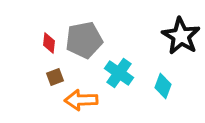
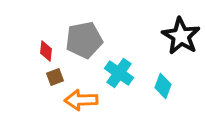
red diamond: moved 3 px left, 8 px down
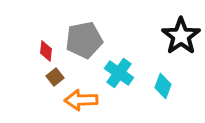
black star: rotated 6 degrees clockwise
brown square: rotated 18 degrees counterclockwise
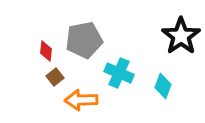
cyan cross: rotated 12 degrees counterclockwise
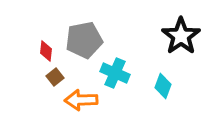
cyan cross: moved 4 px left
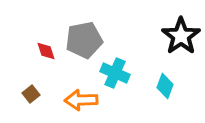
red diamond: rotated 25 degrees counterclockwise
brown square: moved 24 px left, 17 px down
cyan diamond: moved 2 px right
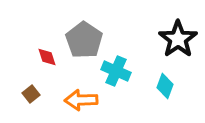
black star: moved 3 px left, 3 px down
gray pentagon: rotated 27 degrees counterclockwise
red diamond: moved 1 px right, 6 px down
cyan cross: moved 1 px right, 2 px up
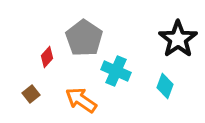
gray pentagon: moved 2 px up
red diamond: rotated 60 degrees clockwise
orange arrow: rotated 36 degrees clockwise
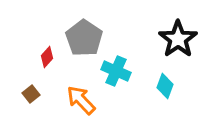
orange arrow: rotated 12 degrees clockwise
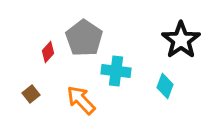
black star: moved 3 px right, 1 px down
red diamond: moved 1 px right, 5 px up
cyan cross: rotated 16 degrees counterclockwise
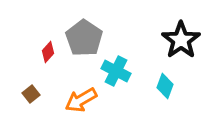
cyan cross: rotated 20 degrees clockwise
orange arrow: rotated 76 degrees counterclockwise
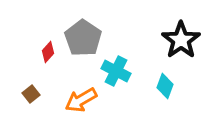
gray pentagon: moved 1 px left
